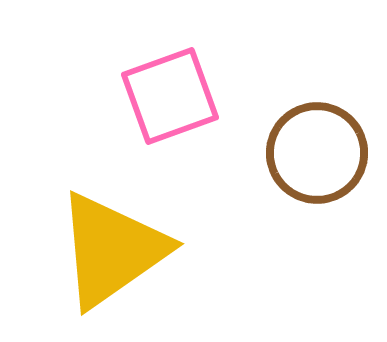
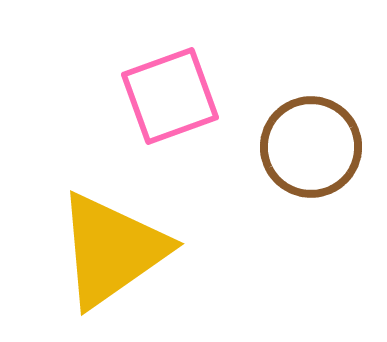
brown circle: moved 6 px left, 6 px up
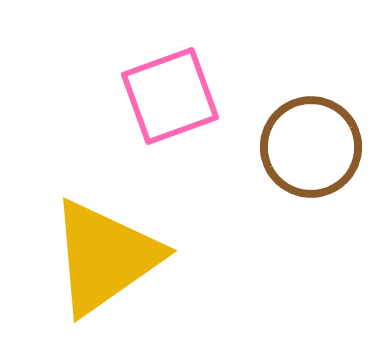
yellow triangle: moved 7 px left, 7 px down
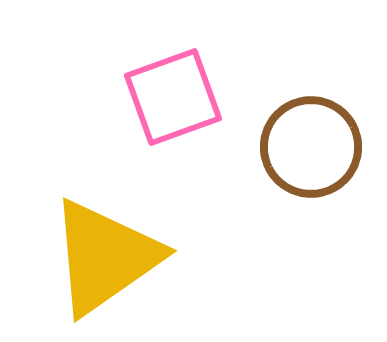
pink square: moved 3 px right, 1 px down
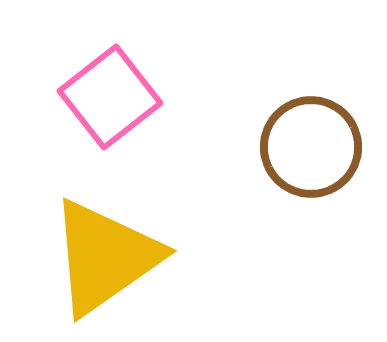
pink square: moved 63 px left; rotated 18 degrees counterclockwise
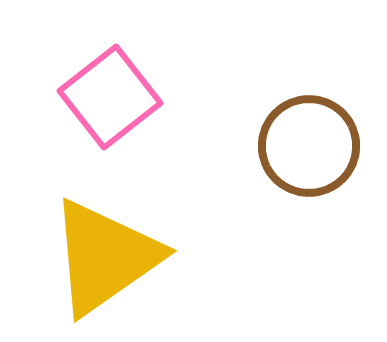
brown circle: moved 2 px left, 1 px up
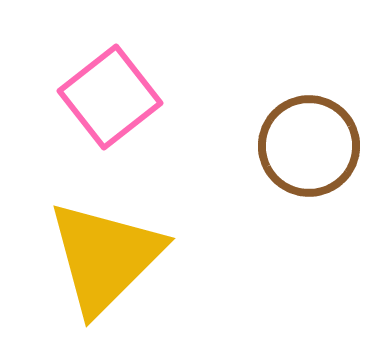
yellow triangle: rotated 10 degrees counterclockwise
